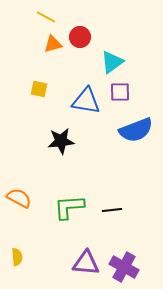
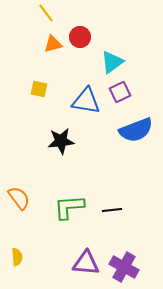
yellow line: moved 4 px up; rotated 24 degrees clockwise
purple square: rotated 25 degrees counterclockwise
orange semicircle: rotated 25 degrees clockwise
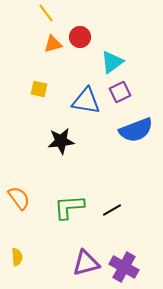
black line: rotated 24 degrees counterclockwise
purple triangle: rotated 20 degrees counterclockwise
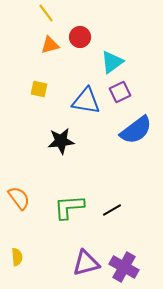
orange triangle: moved 3 px left, 1 px down
blue semicircle: rotated 16 degrees counterclockwise
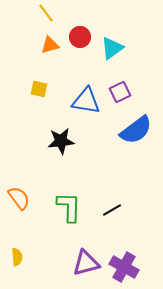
cyan triangle: moved 14 px up
green L-shape: rotated 96 degrees clockwise
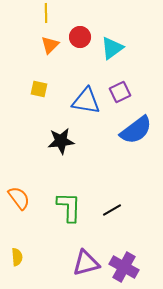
yellow line: rotated 36 degrees clockwise
orange triangle: rotated 30 degrees counterclockwise
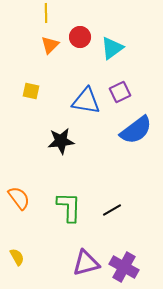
yellow square: moved 8 px left, 2 px down
yellow semicircle: rotated 24 degrees counterclockwise
